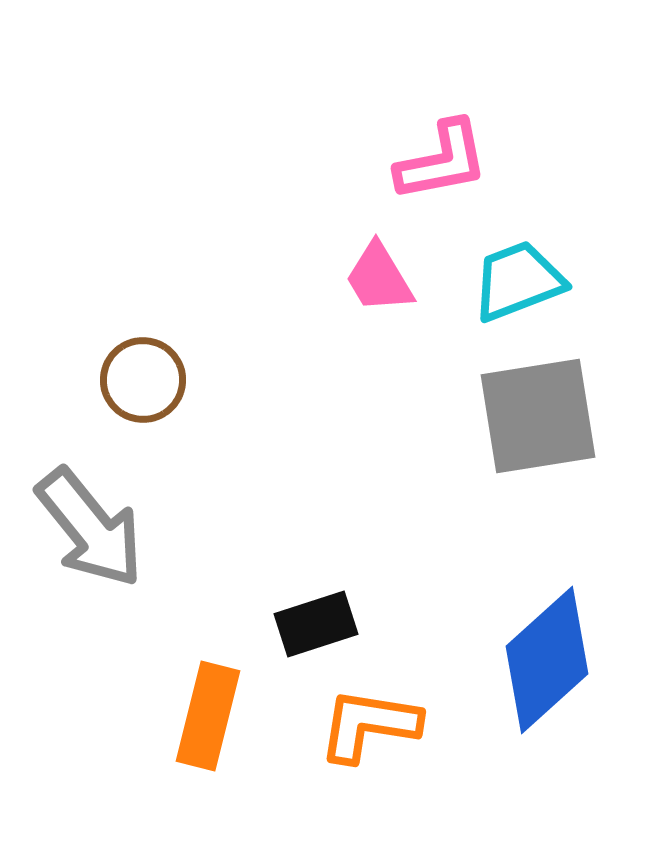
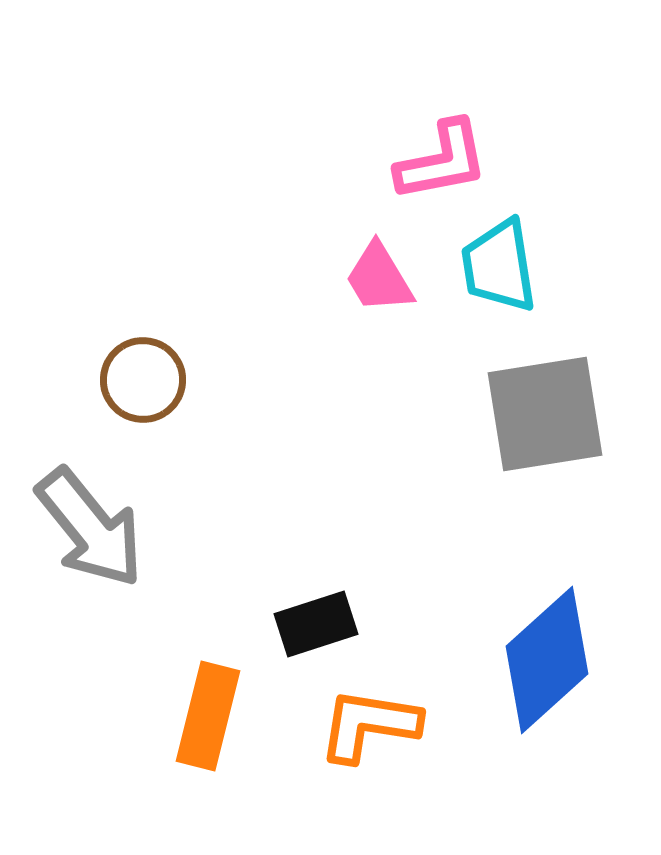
cyan trapezoid: moved 19 px left, 15 px up; rotated 78 degrees counterclockwise
gray square: moved 7 px right, 2 px up
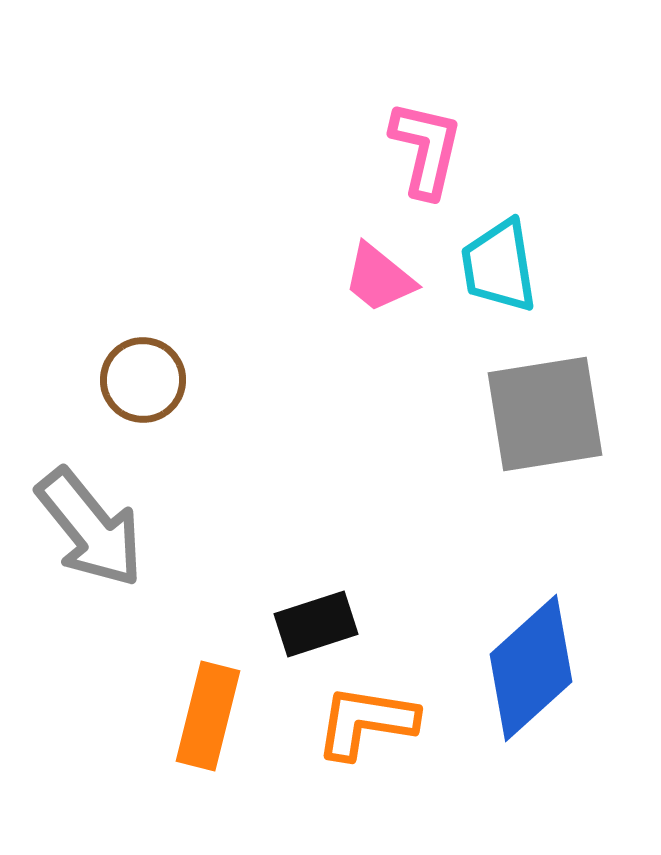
pink L-shape: moved 16 px left, 12 px up; rotated 66 degrees counterclockwise
pink trapezoid: rotated 20 degrees counterclockwise
blue diamond: moved 16 px left, 8 px down
orange L-shape: moved 3 px left, 3 px up
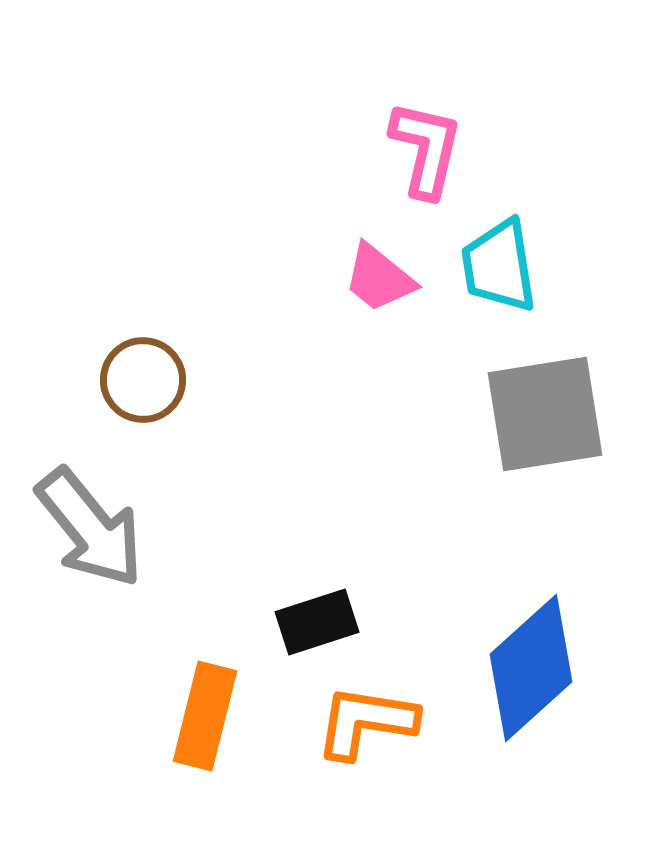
black rectangle: moved 1 px right, 2 px up
orange rectangle: moved 3 px left
